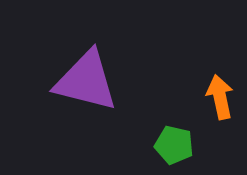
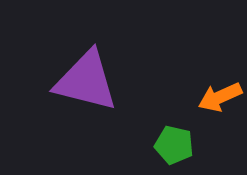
orange arrow: rotated 102 degrees counterclockwise
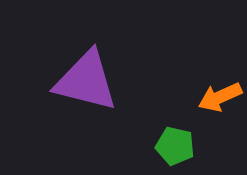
green pentagon: moved 1 px right, 1 px down
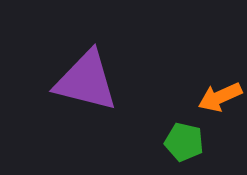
green pentagon: moved 9 px right, 4 px up
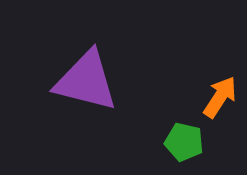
orange arrow: rotated 147 degrees clockwise
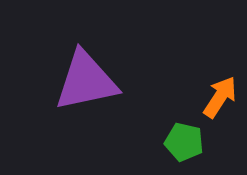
purple triangle: rotated 26 degrees counterclockwise
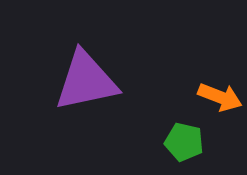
orange arrow: rotated 78 degrees clockwise
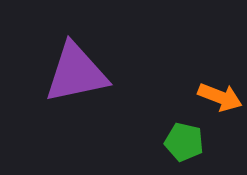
purple triangle: moved 10 px left, 8 px up
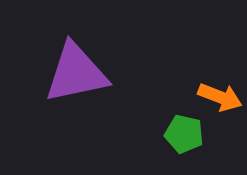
green pentagon: moved 8 px up
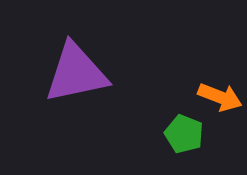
green pentagon: rotated 9 degrees clockwise
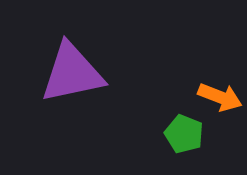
purple triangle: moved 4 px left
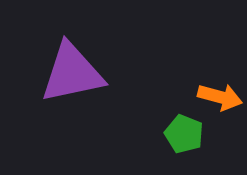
orange arrow: rotated 6 degrees counterclockwise
